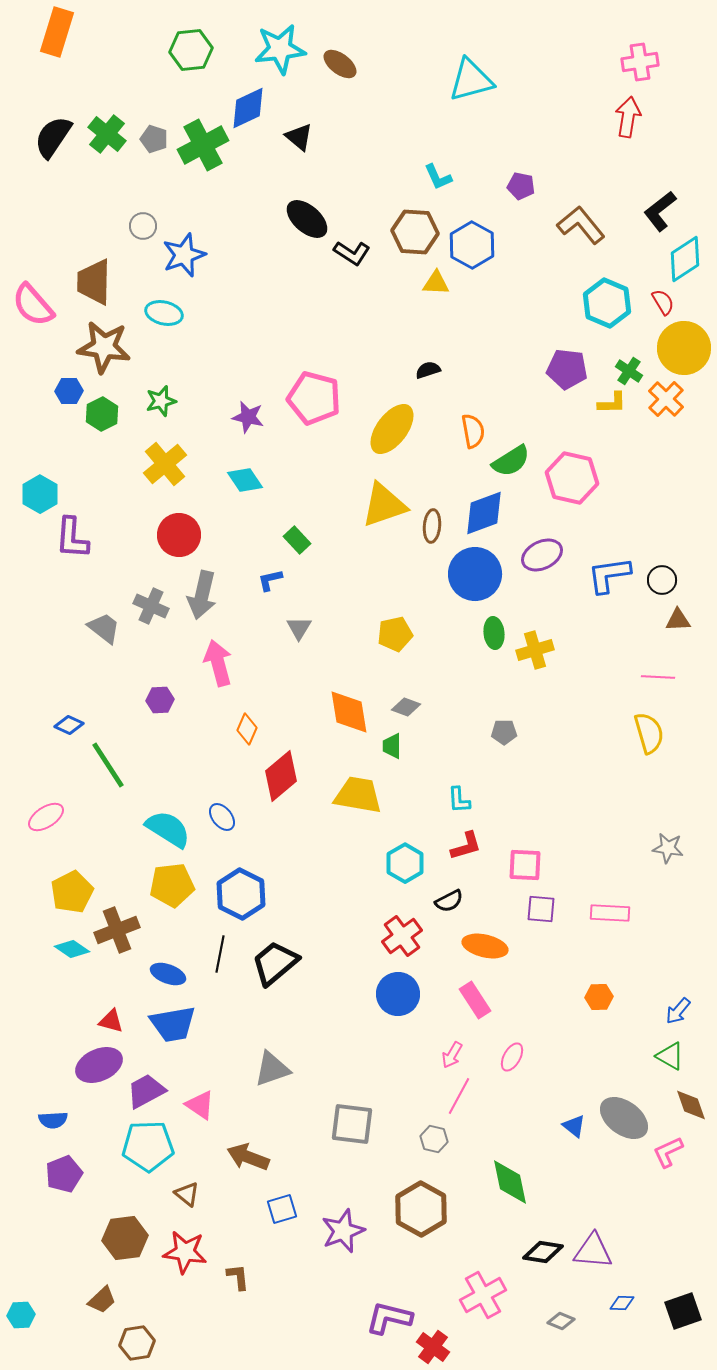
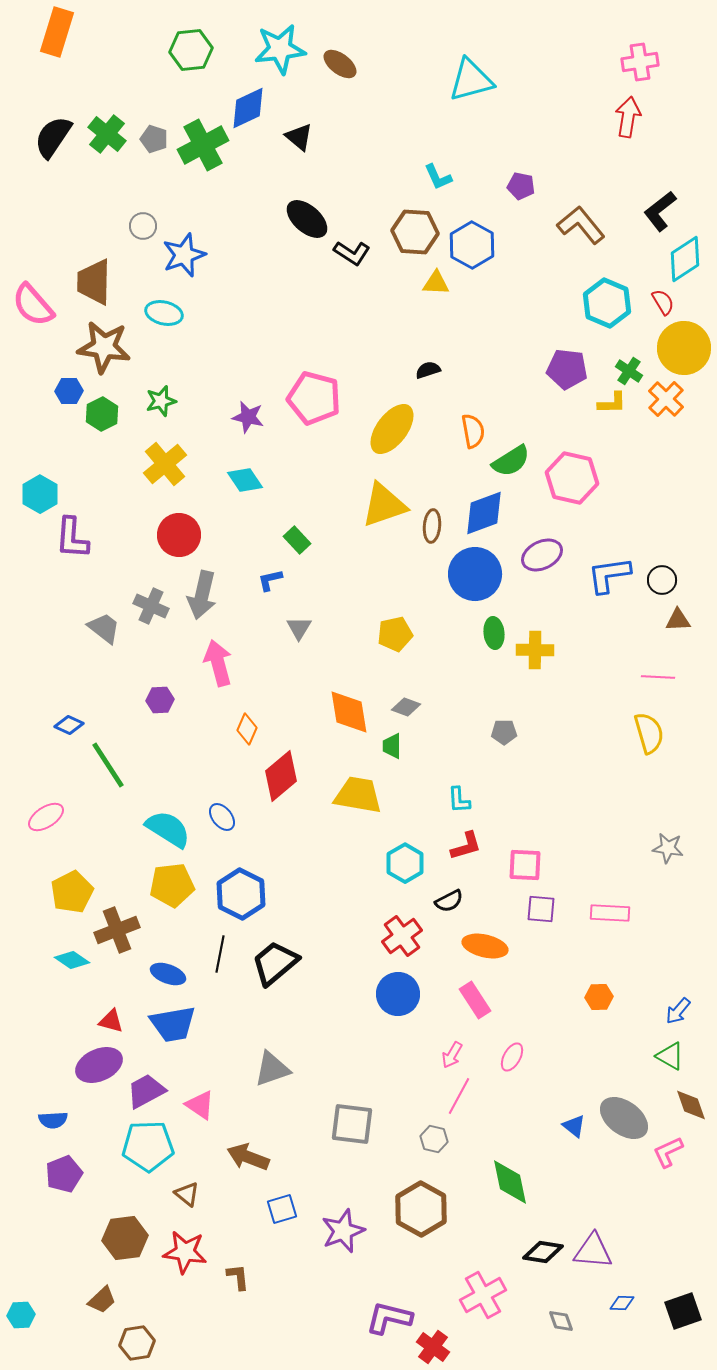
yellow cross at (535, 650): rotated 18 degrees clockwise
cyan diamond at (72, 949): moved 11 px down
gray diamond at (561, 1321): rotated 48 degrees clockwise
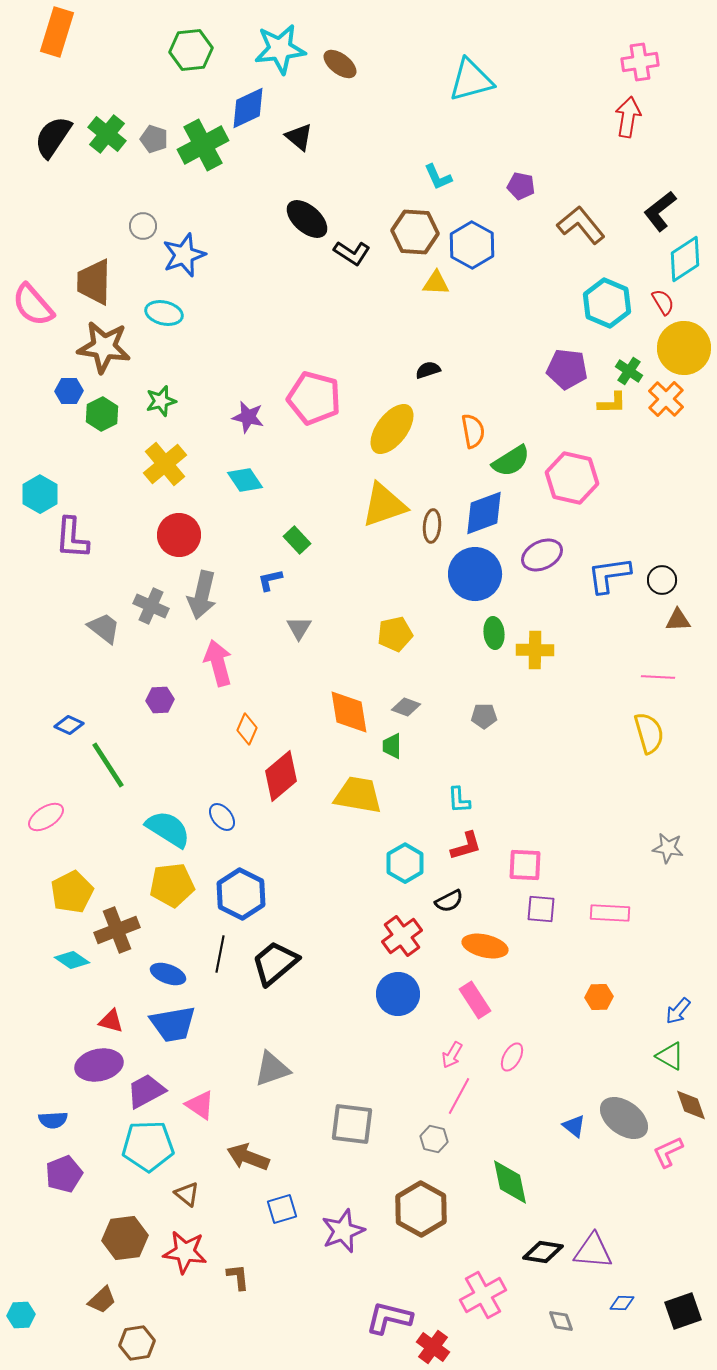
gray pentagon at (504, 732): moved 20 px left, 16 px up
purple ellipse at (99, 1065): rotated 12 degrees clockwise
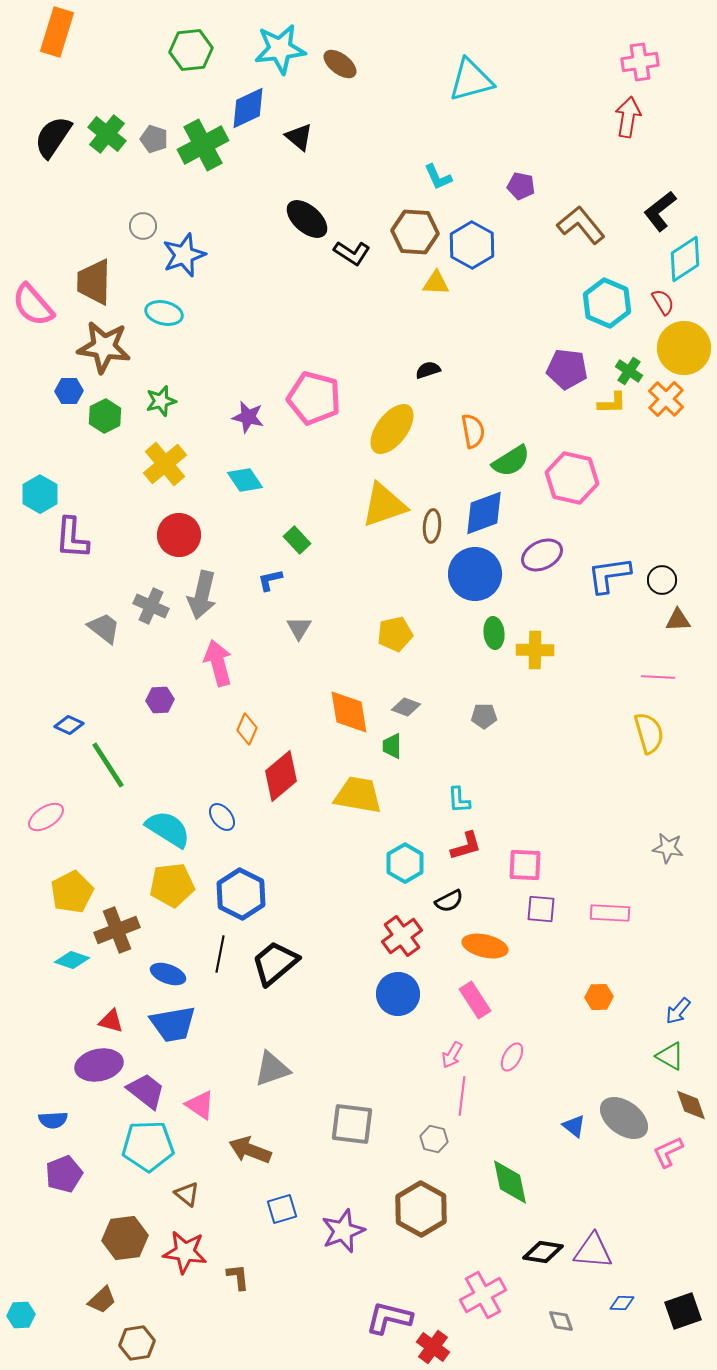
green hexagon at (102, 414): moved 3 px right, 2 px down
cyan diamond at (72, 960): rotated 16 degrees counterclockwise
purple trapezoid at (146, 1091): rotated 66 degrees clockwise
pink line at (459, 1096): moved 3 px right; rotated 21 degrees counterclockwise
brown arrow at (248, 1157): moved 2 px right, 7 px up
